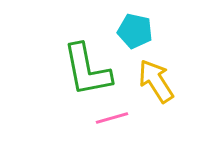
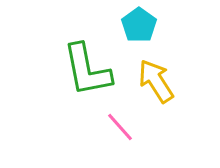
cyan pentagon: moved 4 px right, 6 px up; rotated 24 degrees clockwise
pink line: moved 8 px right, 9 px down; rotated 64 degrees clockwise
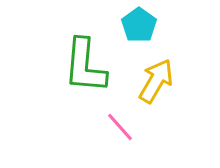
green L-shape: moved 2 px left, 4 px up; rotated 16 degrees clockwise
yellow arrow: rotated 63 degrees clockwise
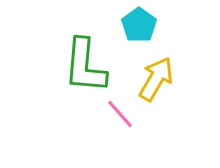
yellow arrow: moved 2 px up
pink line: moved 13 px up
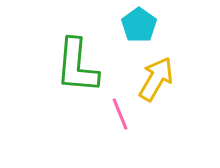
green L-shape: moved 8 px left
pink line: rotated 20 degrees clockwise
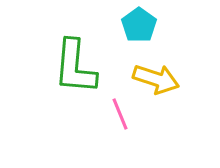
green L-shape: moved 2 px left, 1 px down
yellow arrow: rotated 78 degrees clockwise
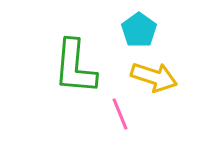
cyan pentagon: moved 5 px down
yellow arrow: moved 2 px left, 2 px up
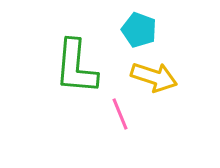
cyan pentagon: rotated 16 degrees counterclockwise
green L-shape: moved 1 px right
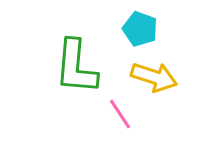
cyan pentagon: moved 1 px right, 1 px up
pink line: rotated 12 degrees counterclockwise
